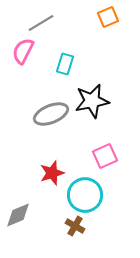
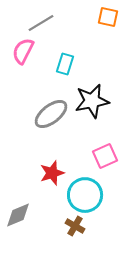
orange square: rotated 35 degrees clockwise
gray ellipse: rotated 16 degrees counterclockwise
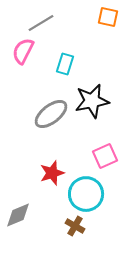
cyan circle: moved 1 px right, 1 px up
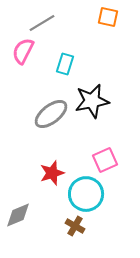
gray line: moved 1 px right
pink square: moved 4 px down
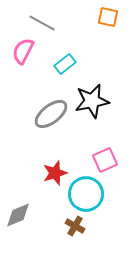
gray line: rotated 60 degrees clockwise
cyan rectangle: rotated 35 degrees clockwise
red star: moved 3 px right
